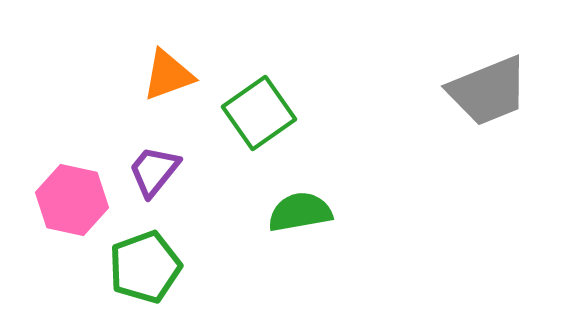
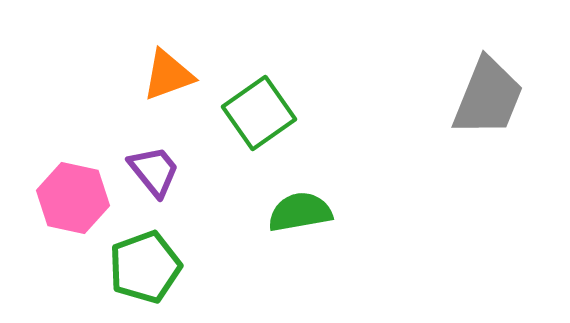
gray trapezoid: moved 6 px down; rotated 46 degrees counterclockwise
purple trapezoid: rotated 102 degrees clockwise
pink hexagon: moved 1 px right, 2 px up
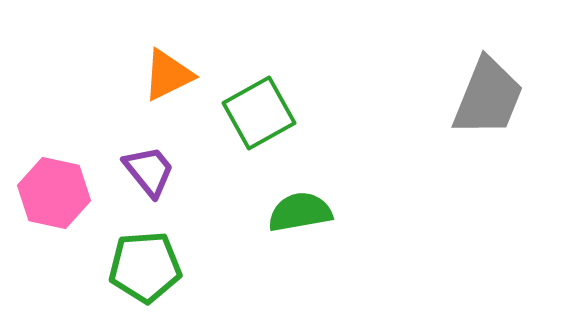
orange triangle: rotated 6 degrees counterclockwise
green square: rotated 6 degrees clockwise
purple trapezoid: moved 5 px left
pink hexagon: moved 19 px left, 5 px up
green pentagon: rotated 16 degrees clockwise
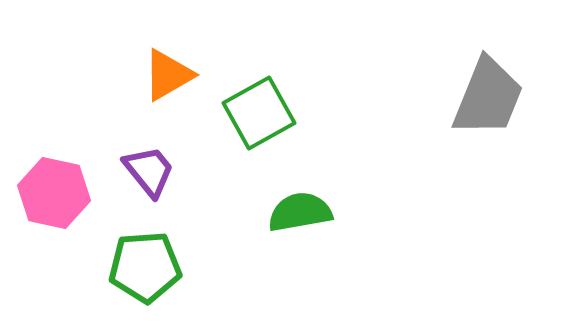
orange triangle: rotated 4 degrees counterclockwise
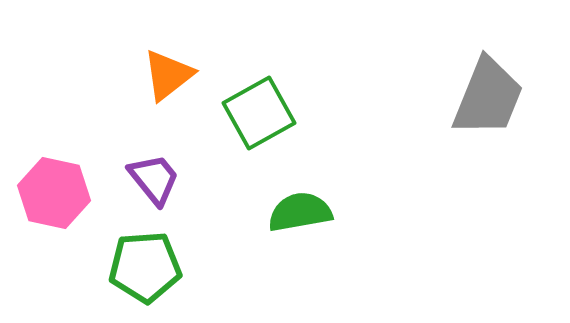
orange triangle: rotated 8 degrees counterclockwise
purple trapezoid: moved 5 px right, 8 px down
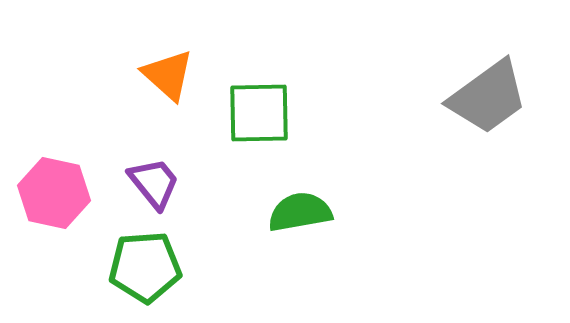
orange triangle: rotated 40 degrees counterclockwise
gray trapezoid: rotated 32 degrees clockwise
green square: rotated 28 degrees clockwise
purple trapezoid: moved 4 px down
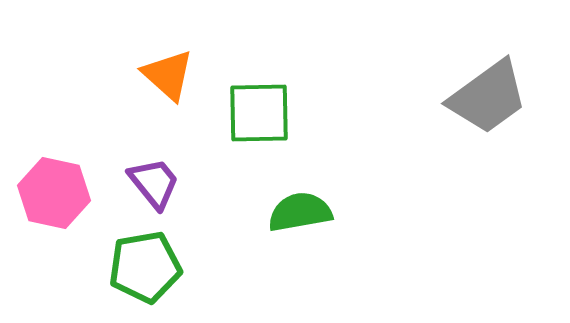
green pentagon: rotated 6 degrees counterclockwise
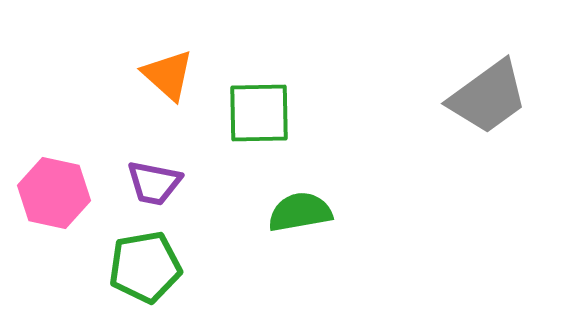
purple trapezoid: rotated 140 degrees clockwise
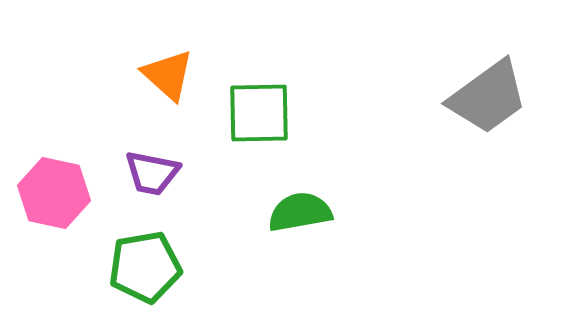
purple trapezoid: moved 2 px left, 10 px up
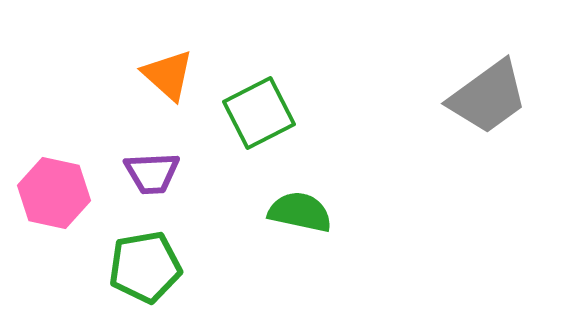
green square: rotated 26 degrees counterclockwise
purple trapezoid: rotated 14 degrees counterclockwise
green semicircle: rotated 22 degrees clockwise
